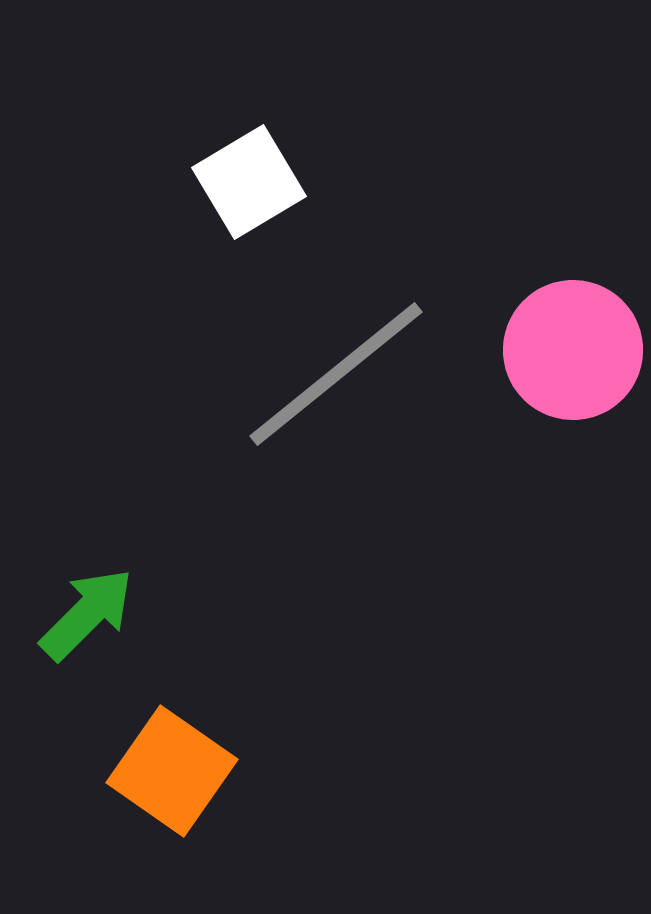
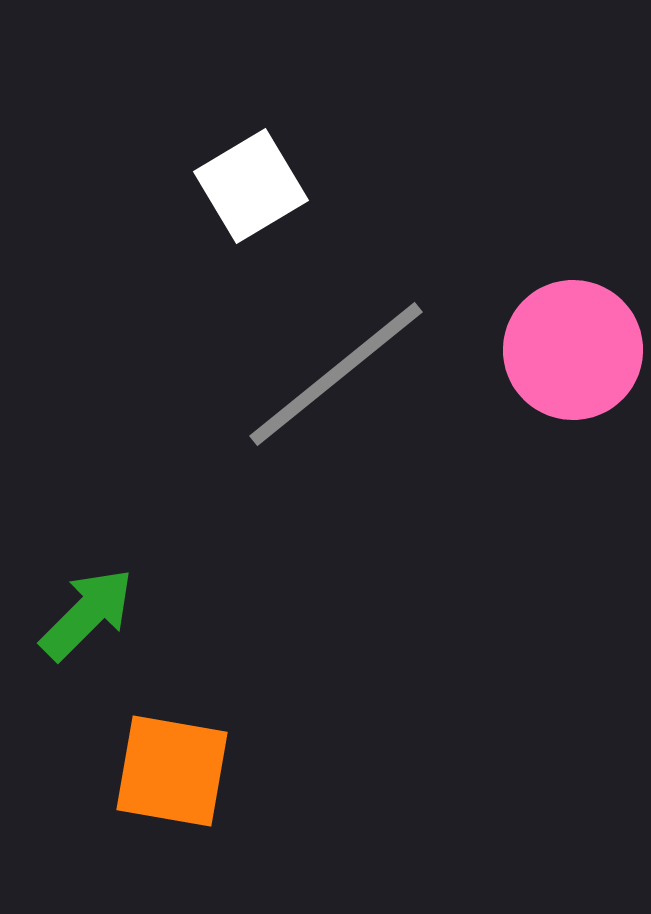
white square: moved 2 px right, 4 px down
orange square: rotated 25 degrees counterclockwise
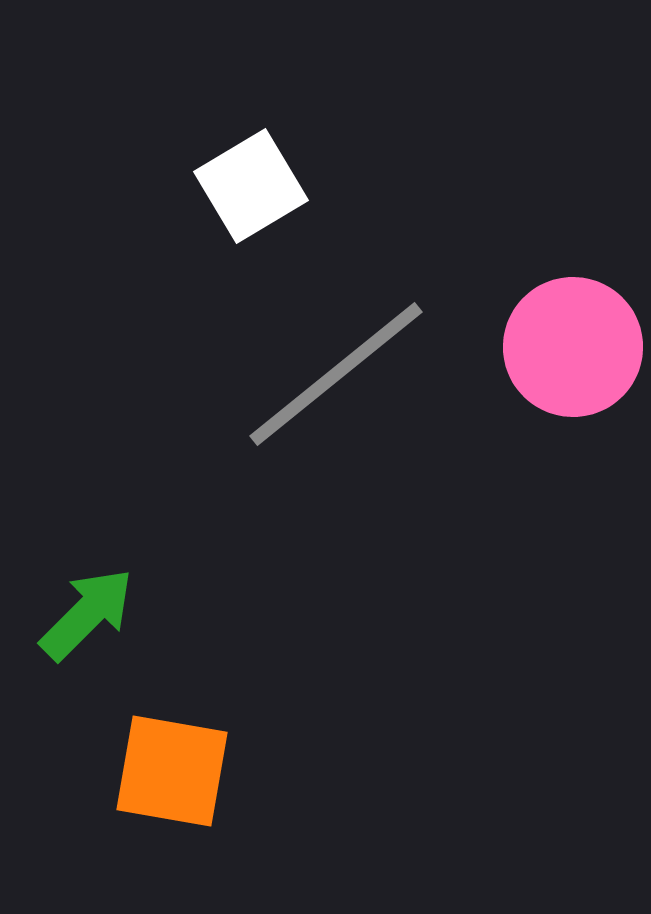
pink circle: moved 3 px up
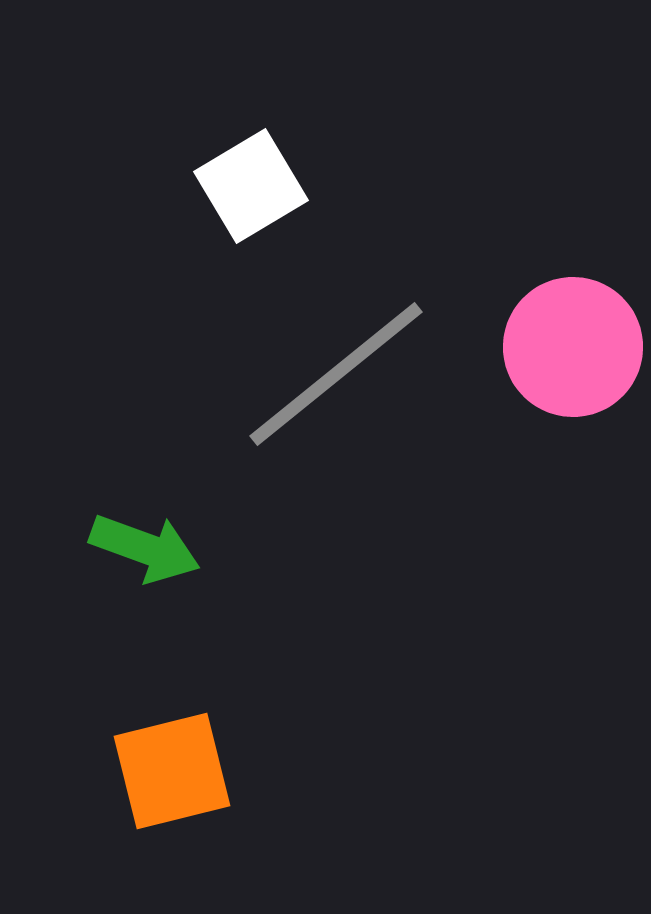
green arrow: moved 58 px right, 66 px up; rotated 65 degrees clockwise
orange square: rotated 24 degrees counterclockwise
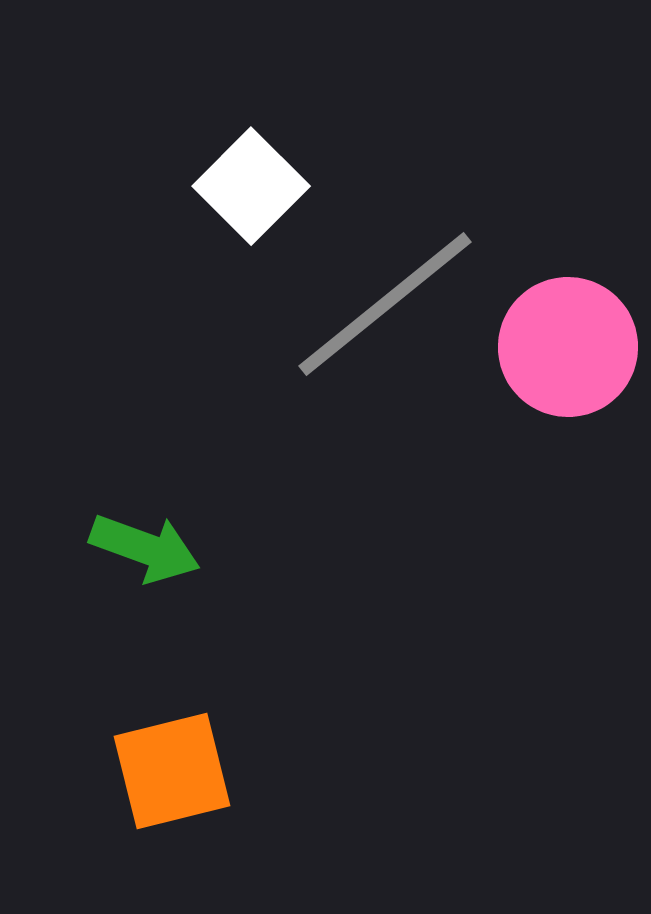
white square: rotated 14 degrees counterclockwise
pink circle: moved 5 px left
gray line: moved 49 px right, 70 px up
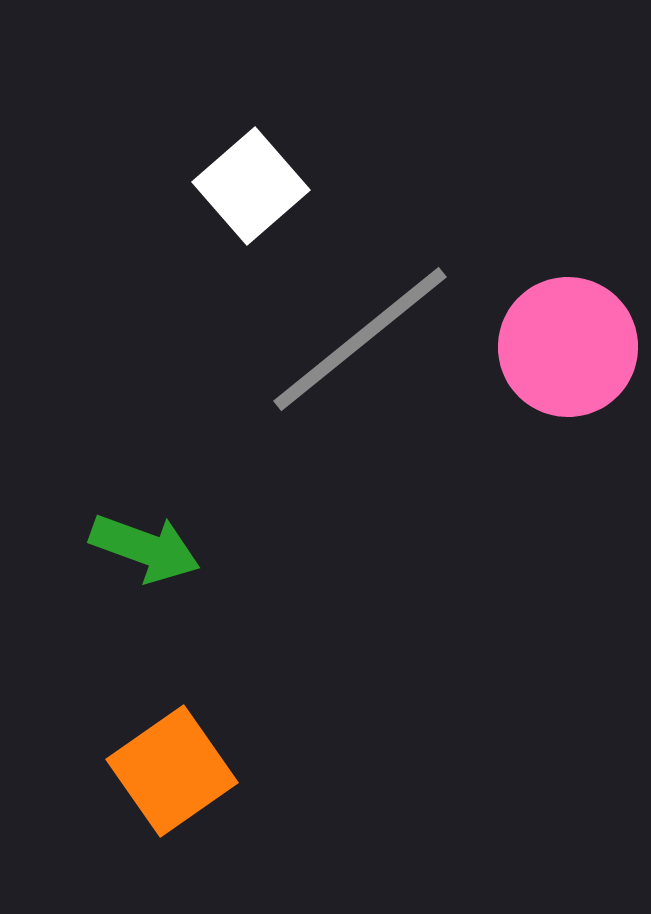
white square: rotated 4 degrees clockwise
gray line: moved 25 px left, 35 px down
orange square: rotated 21 degrees counterclockwise
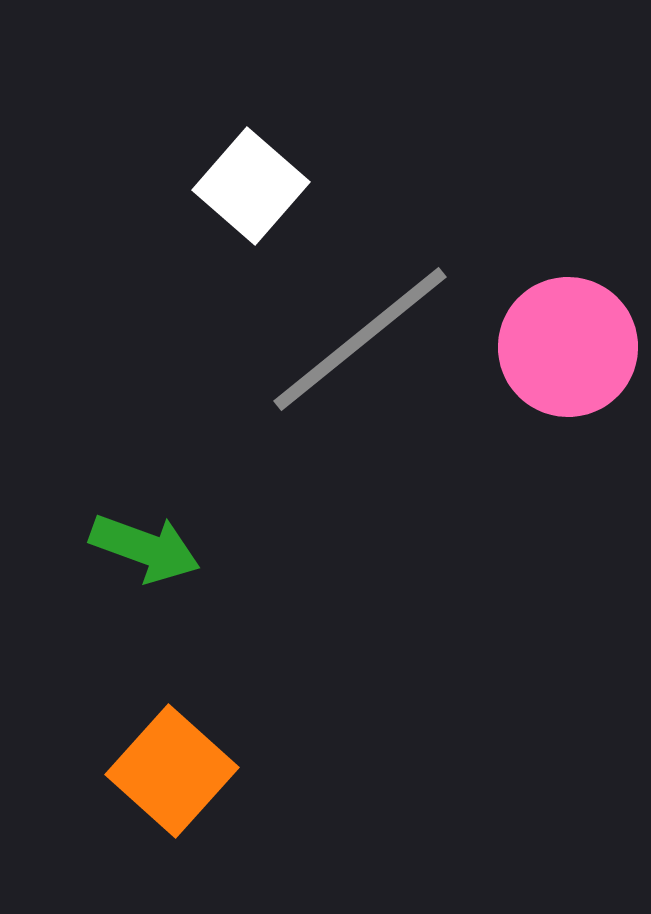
white square: rotated 8 degrees counterclockwise
orange square: rotated 13 degrees counterclockwise
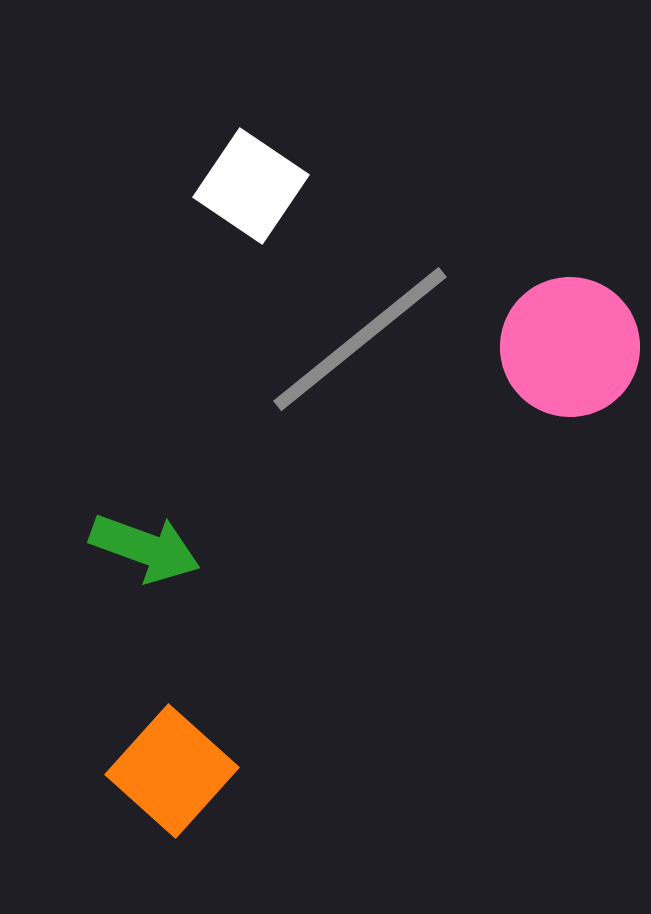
white square: rotated 7 degrees counterclockwise
pink circle: moved 2 px right
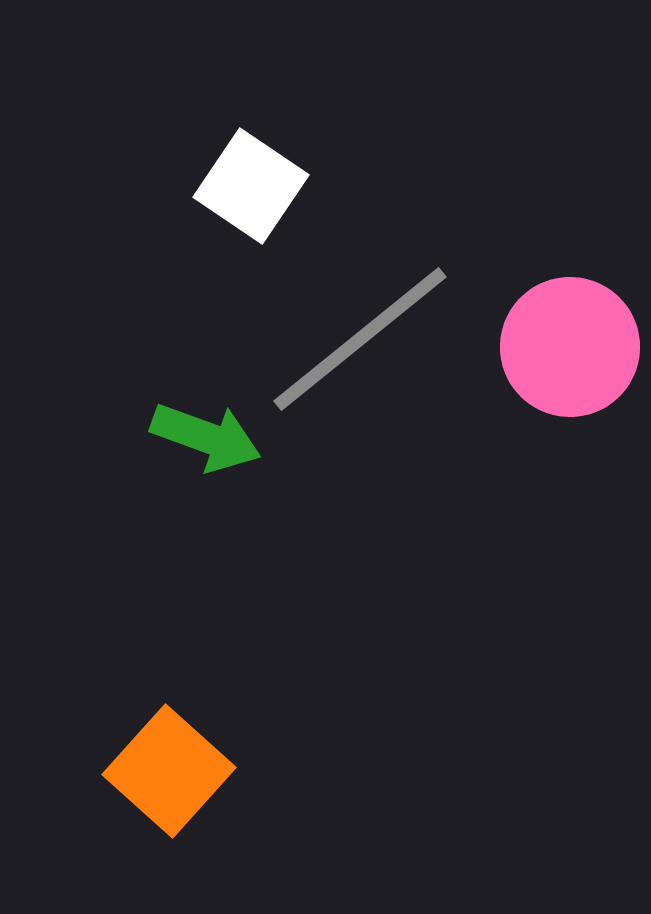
green arrow: moved 61 px right, 111 px up
orange square: moved 3 px left
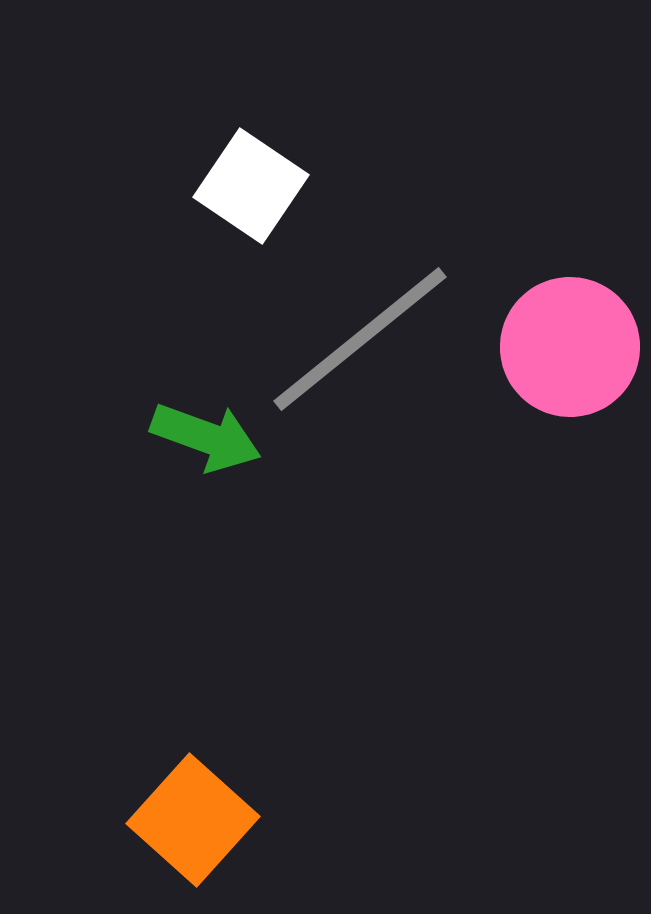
orange square: moved 24 px right, 49 px down
